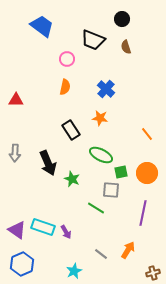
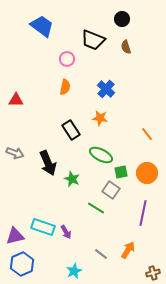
gray arrow: rotated 72 degrees counterclockwise
gray square: rotated 30 degrees clockwise
purple triangle: moved 2 px left, 6 px down; rotated 48 degrees counterclockwise
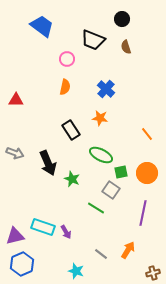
cyan star: moved 2 px right; rotated 28 degrees counterclockwise
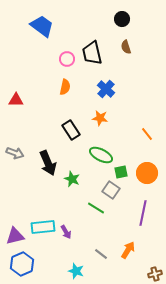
black trapezoid: moved 1 px left, 13 px down; rotated 55 degrees clockwise
cyan rectangle: rotated 25 degrees counterclockwise
brown cross: moved 2 px right, 1 px down
